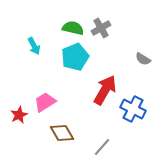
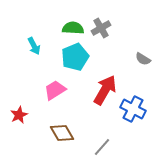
green semicircle: rotated 10 degrees counterclockwise
pink trapezoid: moved 10 px right, 12 px up
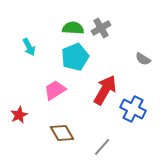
cyan arrow: moved 5 px left, 1 px down
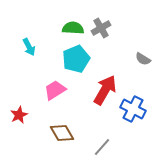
cyan pentagon: moved 1 px right, 2 px down
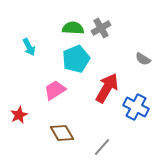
red arrow: moved 2 px right, 2 px up
blue cross: moved 3 px right, 2 px up
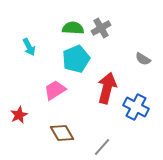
red arrow: rotated 16 degrees counterclockwise
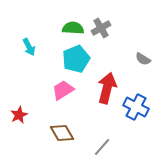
pink trapezoid: moved 8 px right
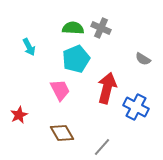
gray cross: rotated 36 degrees counterclockwise
pink trapezoid: moved 3 px left; rotated 95 degrees clockwise
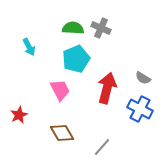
gray semicircle: moved 19 px down
blue cross: moved 4 px right, 2 px down
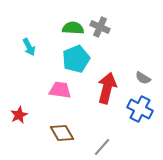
gray cross: moved 1 px left, 1 px up
pink trapezoid: rotated 55 degrees counterclockwise
